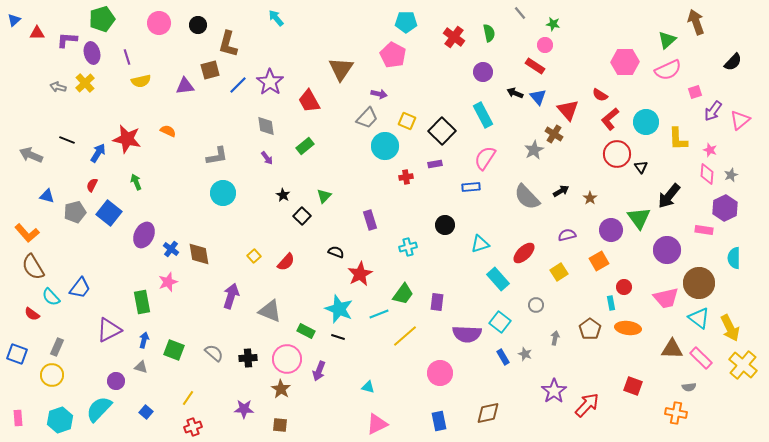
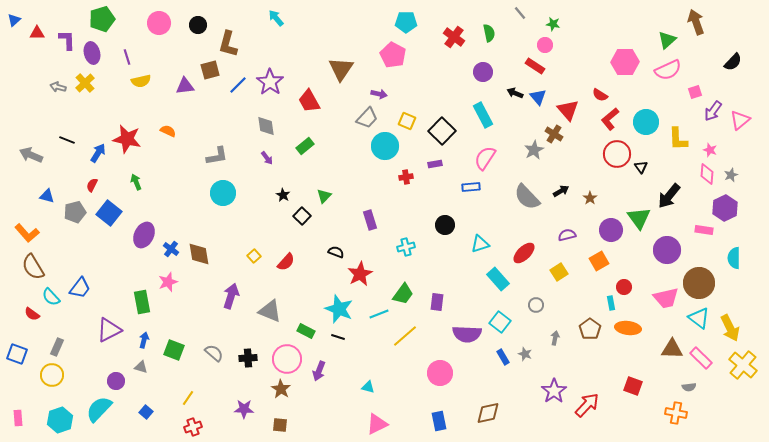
purple L-shape at (67, 40): rotated 85 degrees clockwise
cyan cross at (408, 247): moved 2 px left
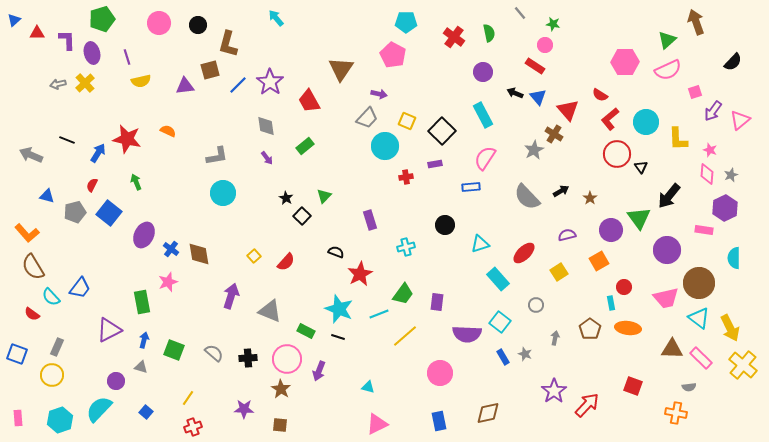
gray arrow at (58, 87): moved 3 px up; rotated 28 degrees counterclockwise
black star at (283, 195): moved 3 px right, 3 px down
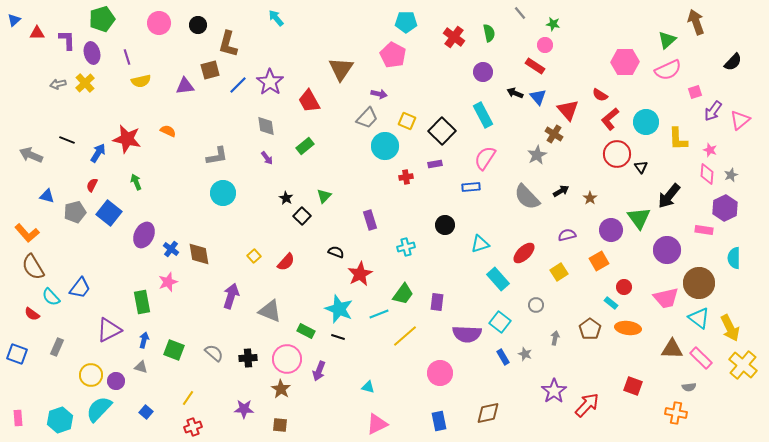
gray star at (534, 150): moved 3 px right, 5 px down
cyan rectangle at (611, 303): rotated 40 degrees counterclockwise
yellow circle at (52, 375): moved 39 px right
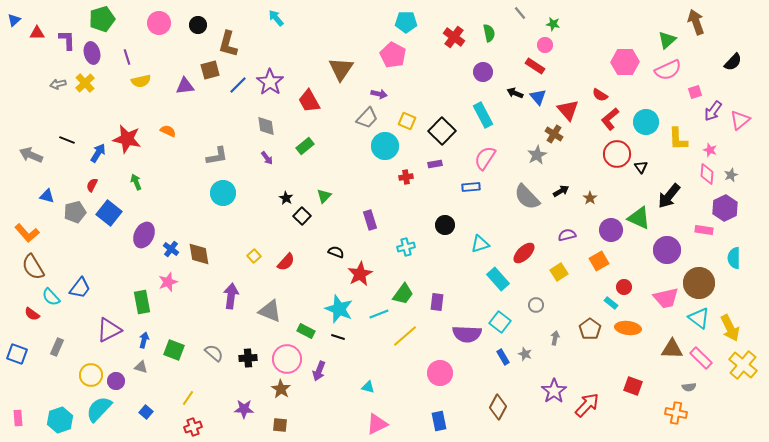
green triangle at (639, 218): rotated 30 degrees counterclockwise
purple arrow at (231, 296): rotated 10 degrees counterclockwise
brown diamond at (488, 413): moved 10 px right, 6 px up; rotated 50 degrees counterclockwise
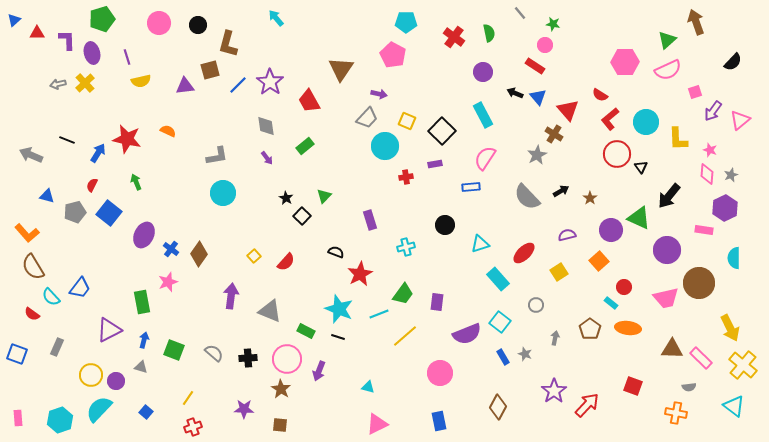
brown diamond at (199, 254): rotated 45 degrees clockwise
orange square at (599, 261): rotated 12 degrees counterclockwise
cyan triangle at (699, 318): moved 35 px right, 88 px down
purple semicircle at (467, 334): rotated 24 degrees counterclockwise
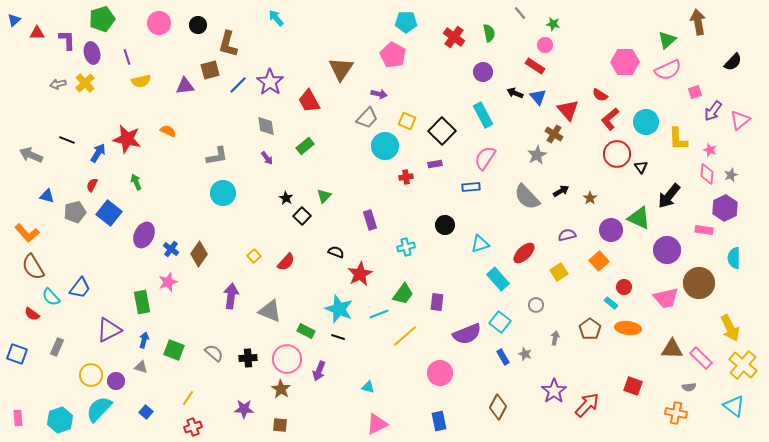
brown arrow at (696, 22): moved 2 px right; rotated 10 degrees clockwise
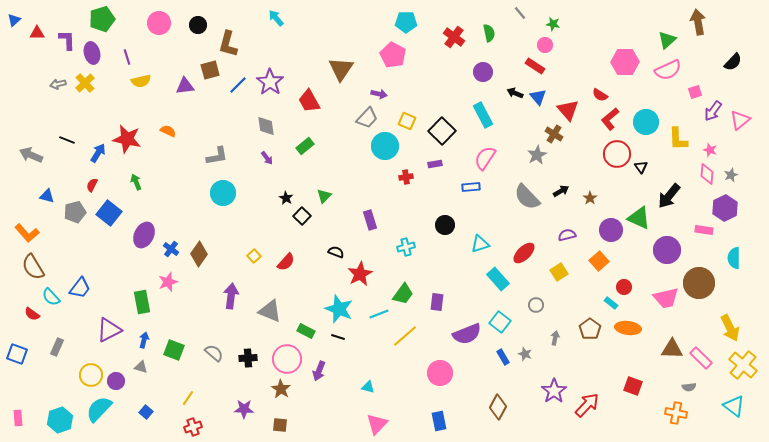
pink triangle at (377, 424): rotated 20 degrees counterclockwise
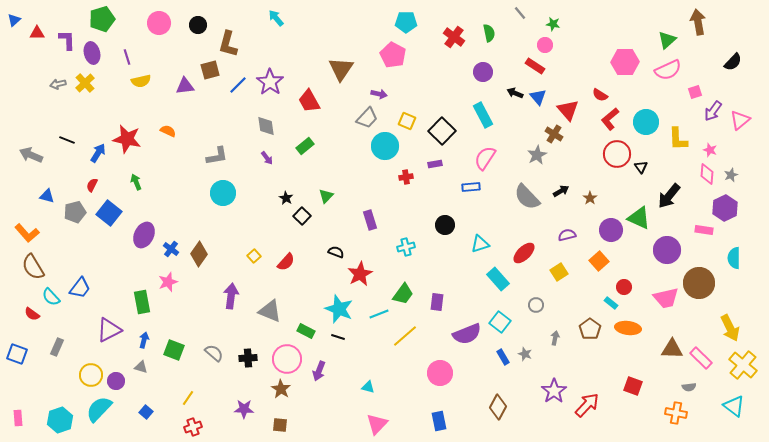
green triangle at (324, 196): moved 2 px right
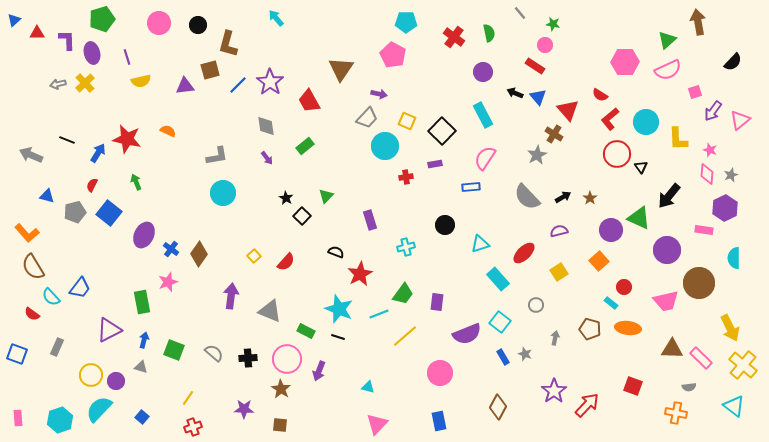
black arrow at (561, 191): moved 2 px right, 6 px down
purple semicircle at (567, 235): moved 8 px left, 4 px up
pink trapezoid at (666, 298): moved 3 px down
brown pentagon at (590, 329): rotated 20 degrees counterclockwise
blue square at (146, 412): moved 4 px left, 5 px down
